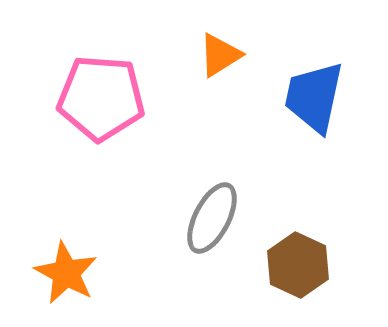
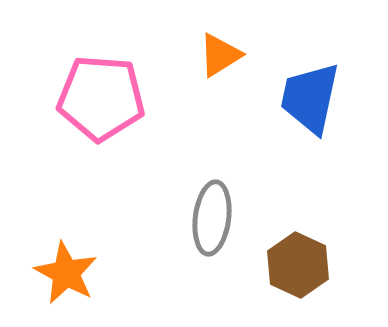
blue trapezoid: moved 4 px left, 1 px down
gray ellipse: rotated 20 degrees counterclockwise
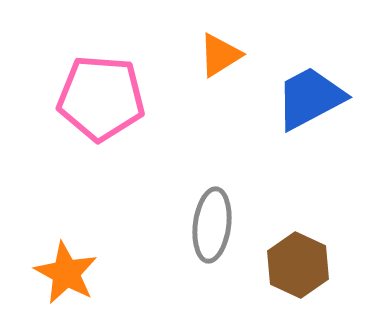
blue trapezoid: rotated 50 degrees clockwise
gray ellipse: moved 7 px down
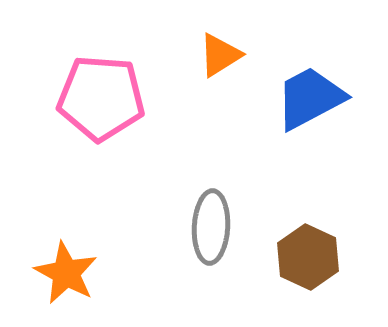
gray ellipse: moved 1 px left, 2 px down; rotated 4 degrees counterclockwise
brown hexagon: moved 10 px right, 8 px up
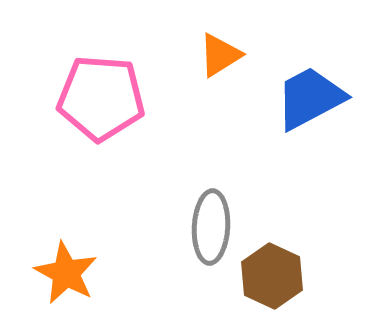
brown hexagon: moved 36 px left, 19 px down
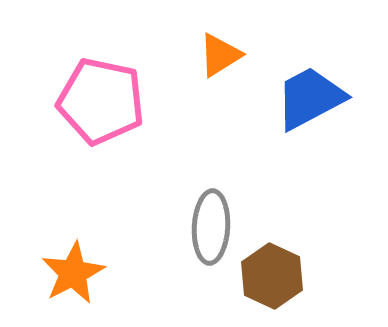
pink pentagon: moved 3 px down; rotated 8 degrees clockwise
orange star: moved 7 px right; rotated 16 degrees clockwise
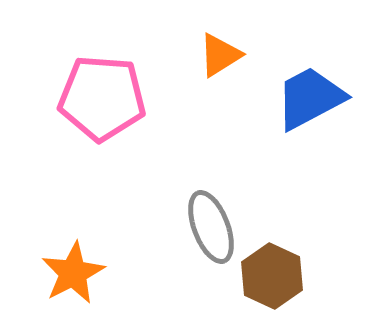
pink pentagon: moved 1 px right, 3 px up; rotated 8 degrees counterclockwise
gray ellipse: rotated 24 degrees counterclockwise
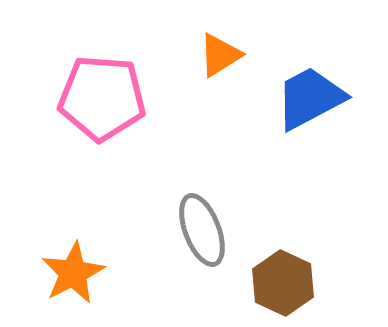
gray ellipse: moved 9 px left, 3 px down
brown hexagon: moved 11 px right, 7 px down
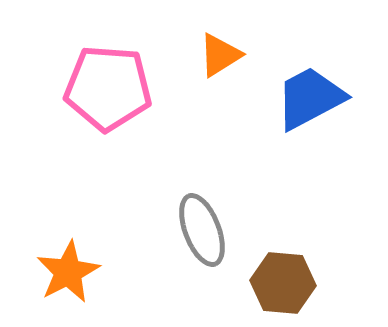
pink pentagon: moved 6 px right, 10 px up
orange star: moved 5 px left, 1 px up
brown hexagon: rotated 20 degrees counterclockwise
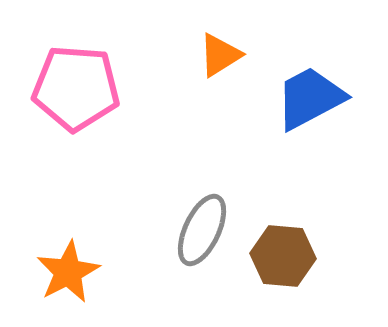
pink pentagon: moved 32 px left
gray ellipse: rotated 46 degrees clockwise
brown hexagon: moved 27 px up
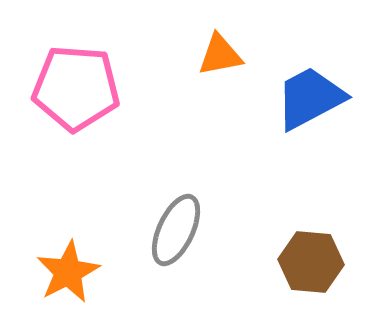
orange triangle: rotated 21 degrees clockwise
gray ellipse: moved 26 px left
brown hexagon: moved 28 px right, 6 px down
